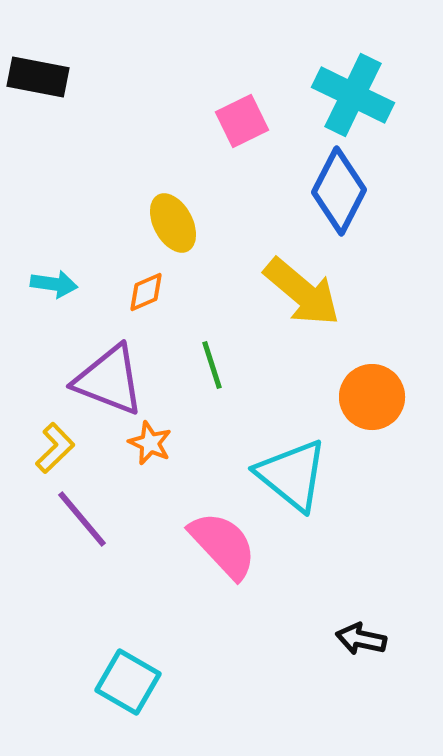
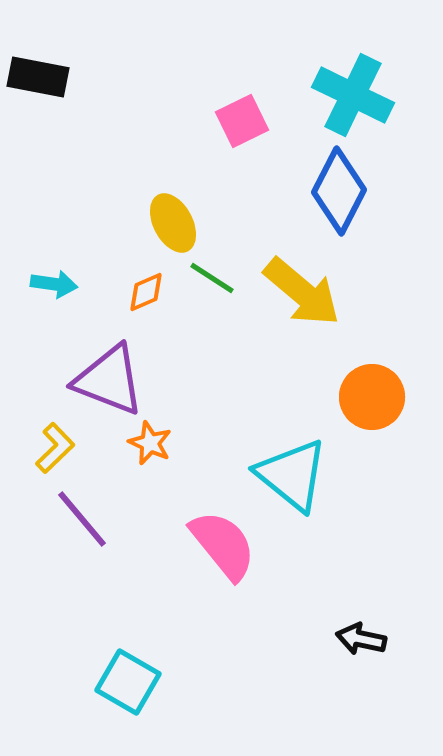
green line: moved 87 px up; rotated 39 degrees counterclockwise
pink semicircle: rotated 4 degrees clockwise
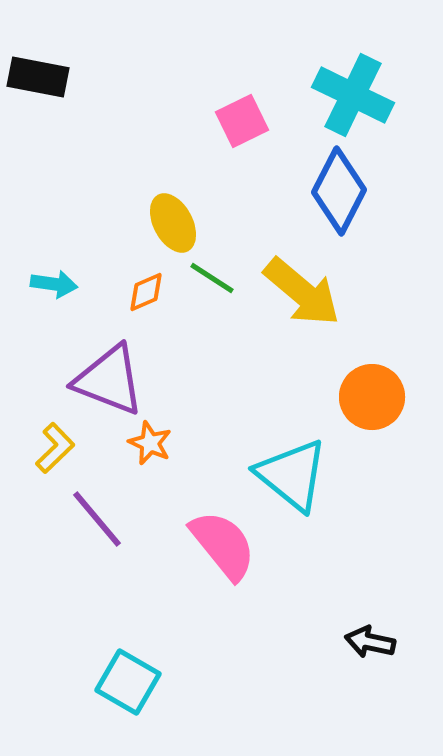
purple line: moved 15 px right
black arrow: moved 9 px right, 3 px down
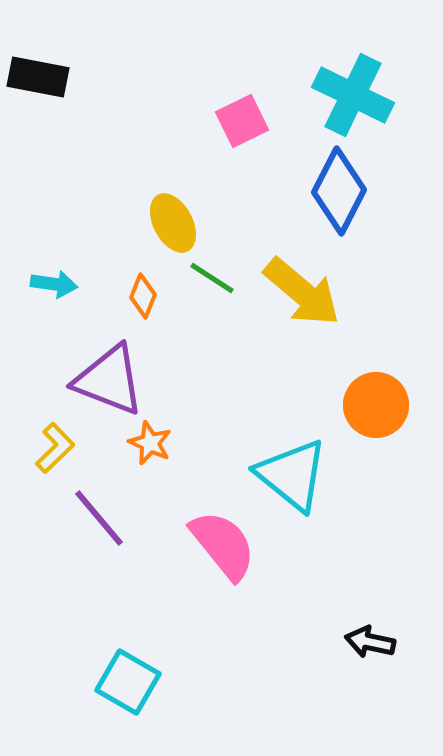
orange diamond: moved 3 px left, 4 px down; rotated 45 degrees counterclockwise
orange circle: moved 4 px right, 8 px down
purple line: moved 2 px right, 1 px up
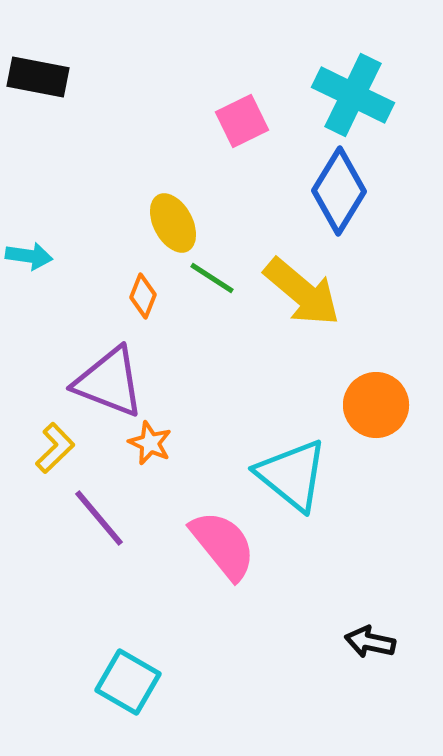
blue diamond: rotated 4 degrees clockwise
cyan arrow: moved 25 px left, 28 px up
purple triangle: moved 2 px down
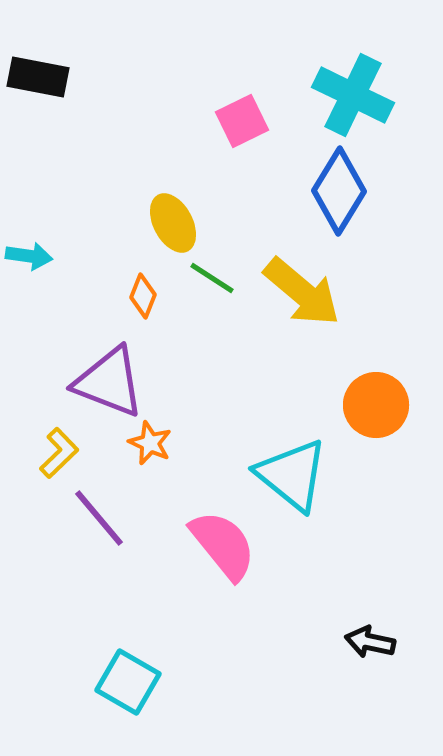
yellow L-shape: moved 4 px right, 5 px down
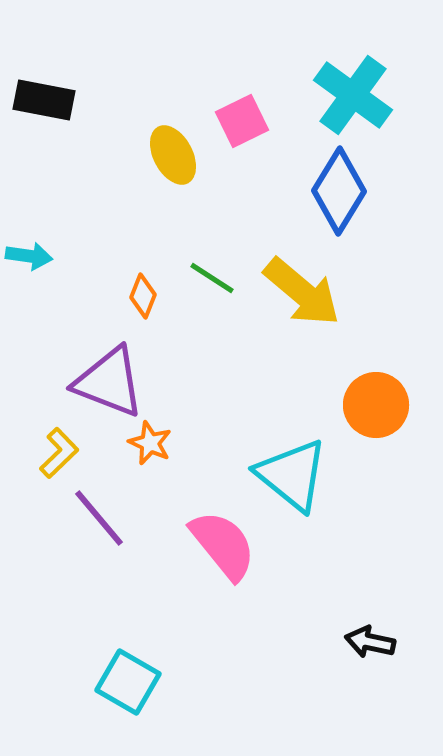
black rectangle: moved 6 px right, 23 px down
cyan cross: rotated 10 degrees clockwise
yellow ellipse: moved 68 px up
